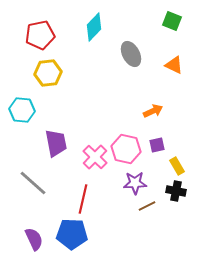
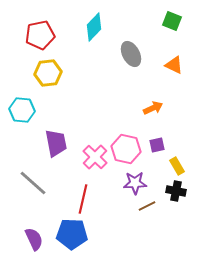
orange arrow: moved 3 px up
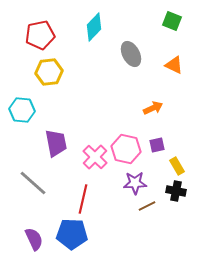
yellow hexagon: moved 1 px right, 1 px up
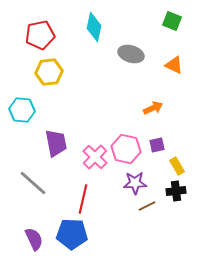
cyan diamond: rotated 32 degrees counterclockwise
gray ellipse: rotated 45 degrees counterclockwise
black cross: rotated 18 degrees counterclockwise
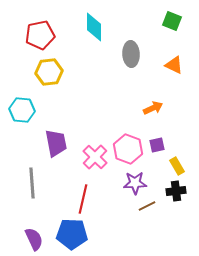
cyan diamond: rotated 12 degrees counterclockwise
gray ellipse: rotated 70 degrees clockwise
pink hexagon: moved 2 px right; rotated 8 degrees clockwise
gray line: moved 1 px left; rotated 44 degrees clockwise
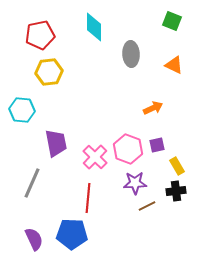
gray line: rotated 28 degrees clockwise
red line: moved 5 px right, 1 px up; rotated 8 degrees counterclockwise
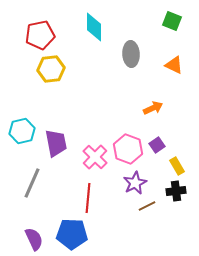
yellow hexagon: moved 2 px right, 3 px up
cyan hexagon: moved 21 px down; rotated 20 degrees counterclockwise
purple square: rotated 21 degrees counterclockwise
purple star: rotated 25 degrees counterclockwise
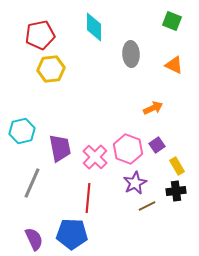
purple trapezoid: moved 4 px right, 5 px down
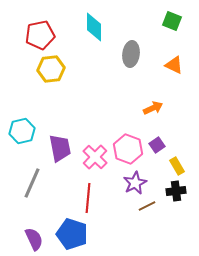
gray ellipse: rotated 10 degrees clockwise
blue pentagon: rotated 16 degrees clockwise
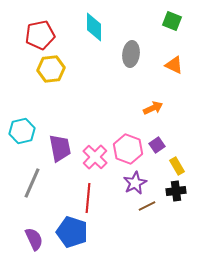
blue pentagon: moved 2 px up
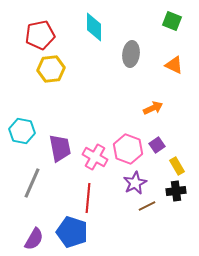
cyan hexagon: rotated 25 degrees clockwise
pink cross: rotated 15 degrees counterclockwise
purple semicircle: rotated 55 degrees clockwise
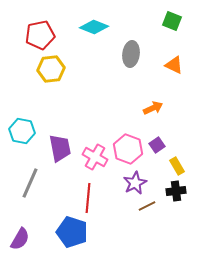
cyan diamond: rotated 68 degrees counterclockwise
gray line: moved 2 px left
purple semicircle: moved 14 px left
